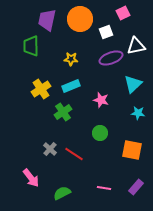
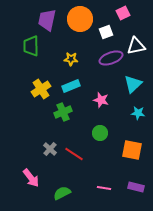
green cross: rotated 12 degrees clockwise
purple rectangle: rotated 63 degrees clockwise
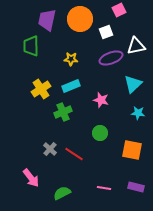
pink square: moved 4 px left, 3 px up
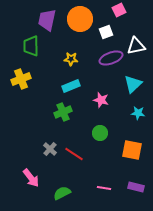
yellow cross: moved 20 px left, 10 px up; rotated 12 degrees clockwise
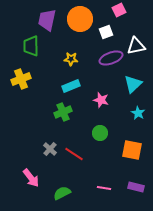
cyan star: rotated 24 degrees clockwise
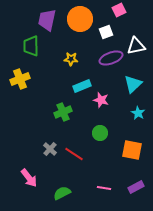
yellow cross: moved 1 px left
cyan rectangle: moved 11 px right
pink arrow: moved 2 px left
purple rectangle: rotated 42 degrees counterclockwise
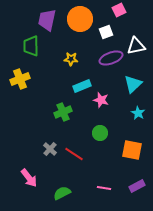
purple rectangle: moved 1 px right, 1 px up
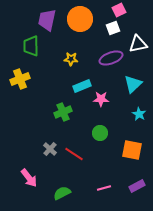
white square: moved 7 px right, 4 px up
white triangle: moved 2 px right, 2 px up
pink star: moved 1 px up; rotated 14 degrees counterclockwise
cyan star: moved 1 px right, 1 px down
pink line: rotated 24 degrees counterclockwise
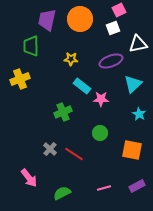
purple ellipse: moved 3 px down
cyan rectangle: rotated 60 degrees clockwise
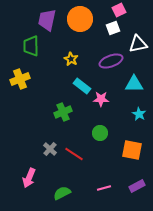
yellow star: rotated 24 degrees clockwise
cyan triangle: moved 1 px right; rotated 42 degrees clockwise
pink arrow: rotated 60 degrees clockwise
